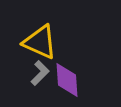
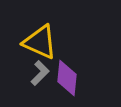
purple diamond: moved 2 px up; rotated 9 degrees clockwise
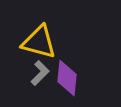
yellow triangle: moved 1 px left; rotated 9 degrees counterclockwise
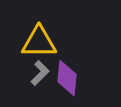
yellow triangle: rotated 15 degrees counterclockwise
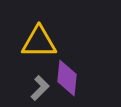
gray L-shape: moved 15 px down
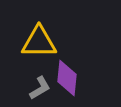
gray L-shape: rotated 15 degrees clockwise
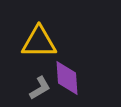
purple diamond: rotated 9 degrees counterclockwise
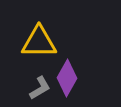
purple diamond: rotated 33 degrees clockwise
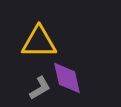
purple diamond: rotated 42 degrees counterclockwise
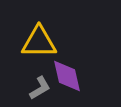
purple diamond: moved 2 px up
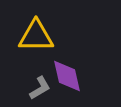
yellow triangle: moved 3 px left, 6 px up
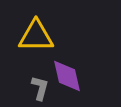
gray L-shape: rotated 45 degrees counterclockwise
